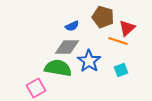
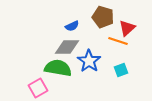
pink square: moved 2 px right
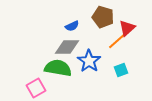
orange line: moved 1 px left; rotated 60 degrees counterclockwise
pink square: moved 2 px left
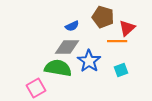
orange line: rotated 42 degrees clockwise
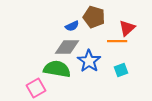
brown pentagon: moved 9 px left
green semicircle: moved 1 px left, 1 px down
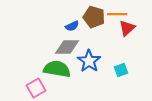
orange line: moved 27 px up
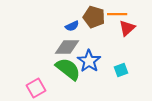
green semicircle: moved 11 px right; rotated 28 degrees clockwise
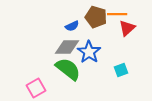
brown pentagon: moved 2 px right
blue star: moved 9 px up
